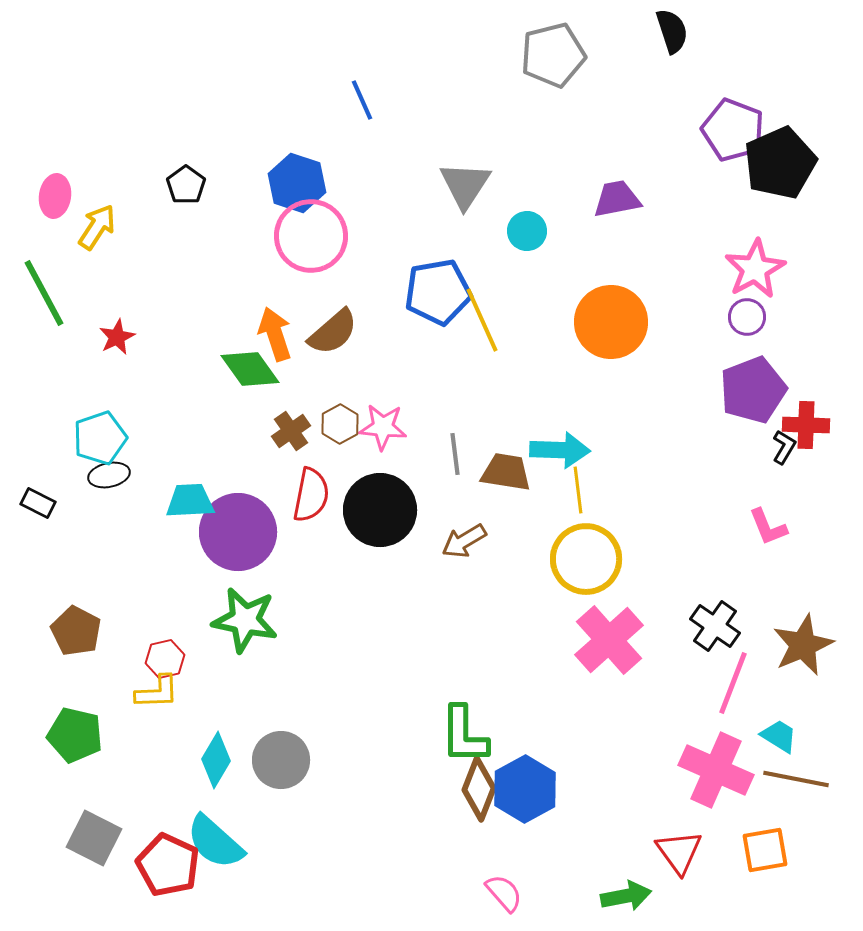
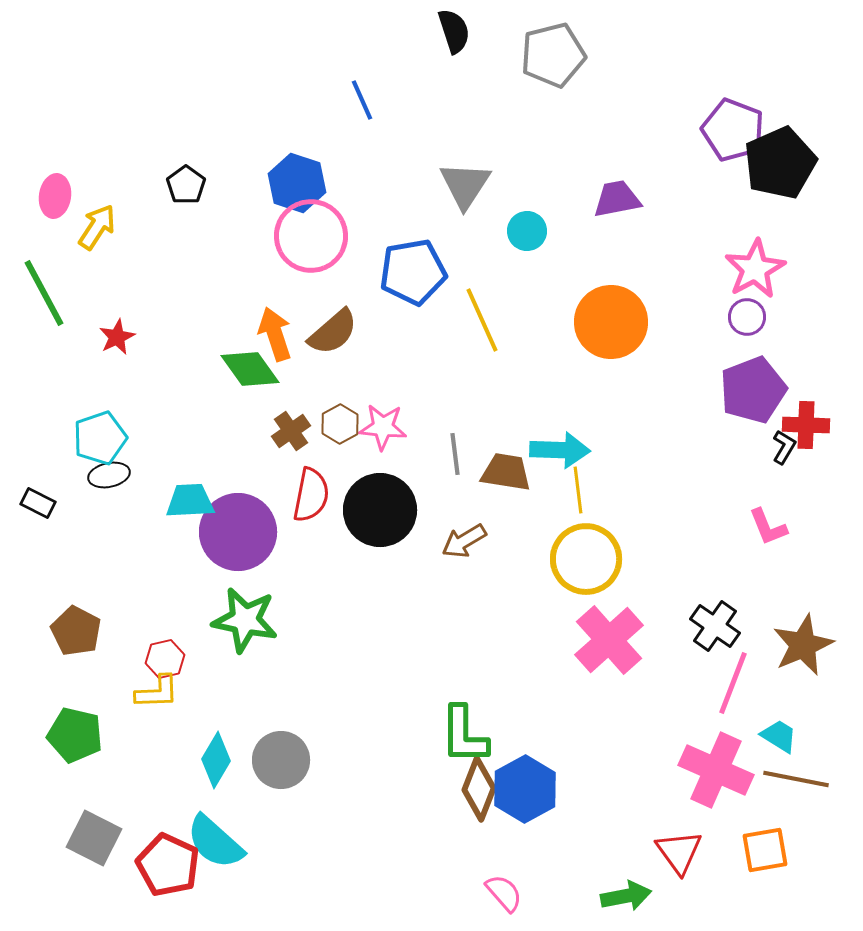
black semicircle at (672, 31): moved 218 px left
blue pentagon at (438, 292): moved 25 px left, 20 px up
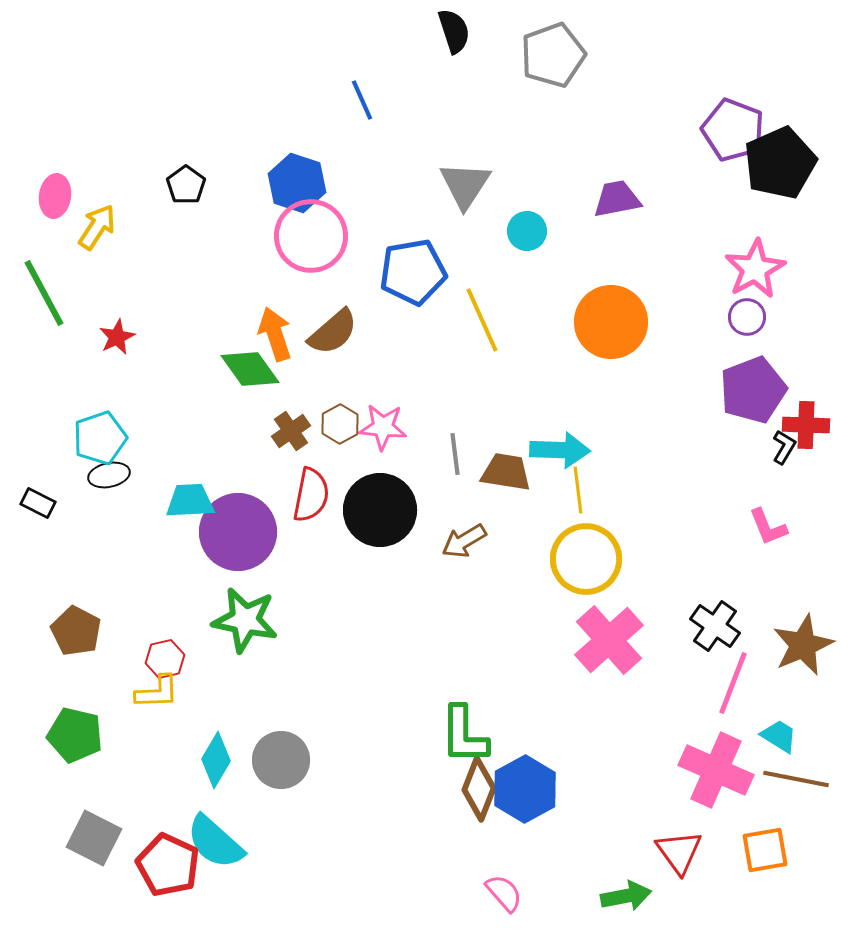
gray pentagon at (553, 55): rotated 6 degrees counterclockwise
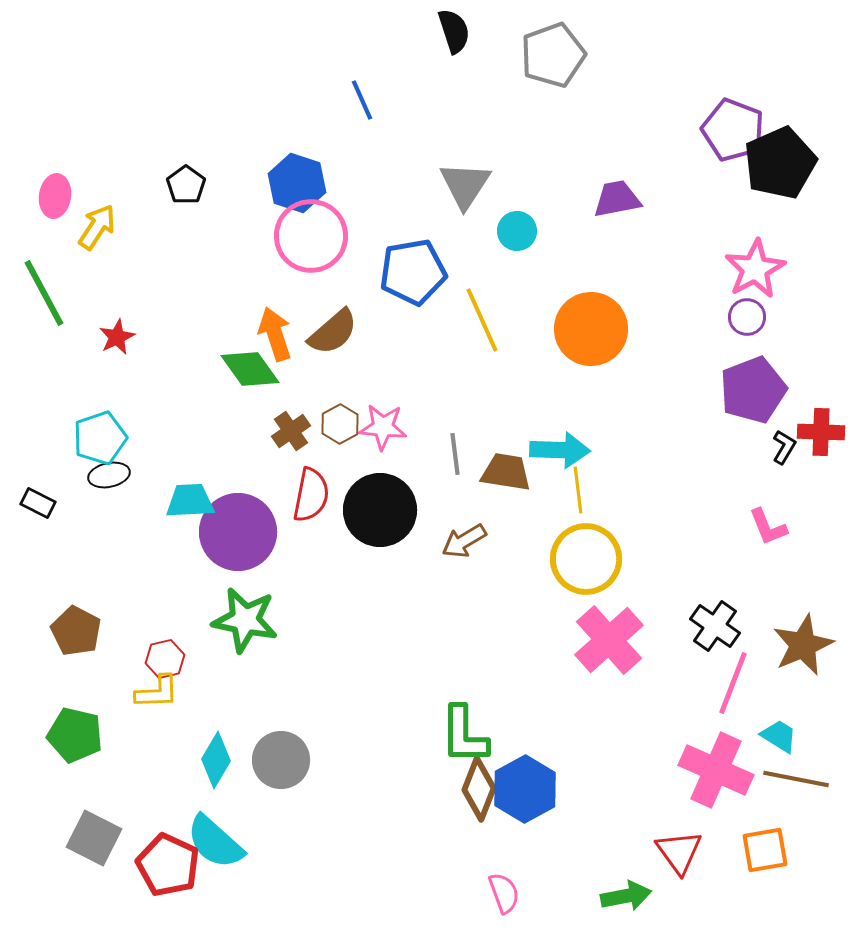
cyan circle at (527, 231): moved 10 px left
orange circle at (611, 322): moved 20 px left, 7 px down
red cross at (806, 425): moved 15 px right, 7 px down
pink semicircle at (504, 893): rotated 21 degrees clockwise
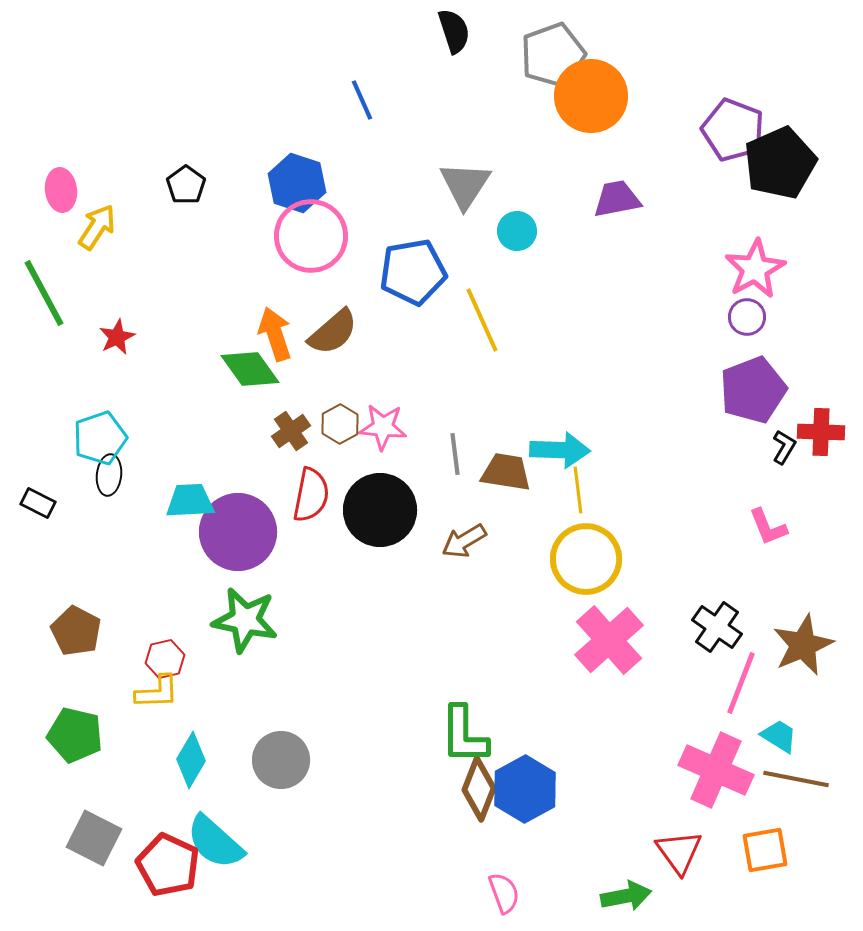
pink ellipse at (55, 196): moved 6 px right, 6 px up; rotated 15 degrees counterclockwise
orange circle at (591, 329): moved 233 px up
black ellipse at (109, 475): rotated 72 degrees counterclockwise
black cross at (715, 626): moved 2 px right, 1 px down
pink line at (733, 683): moved 8 px right
cyan diamond at (216, 760): moved 25 px left
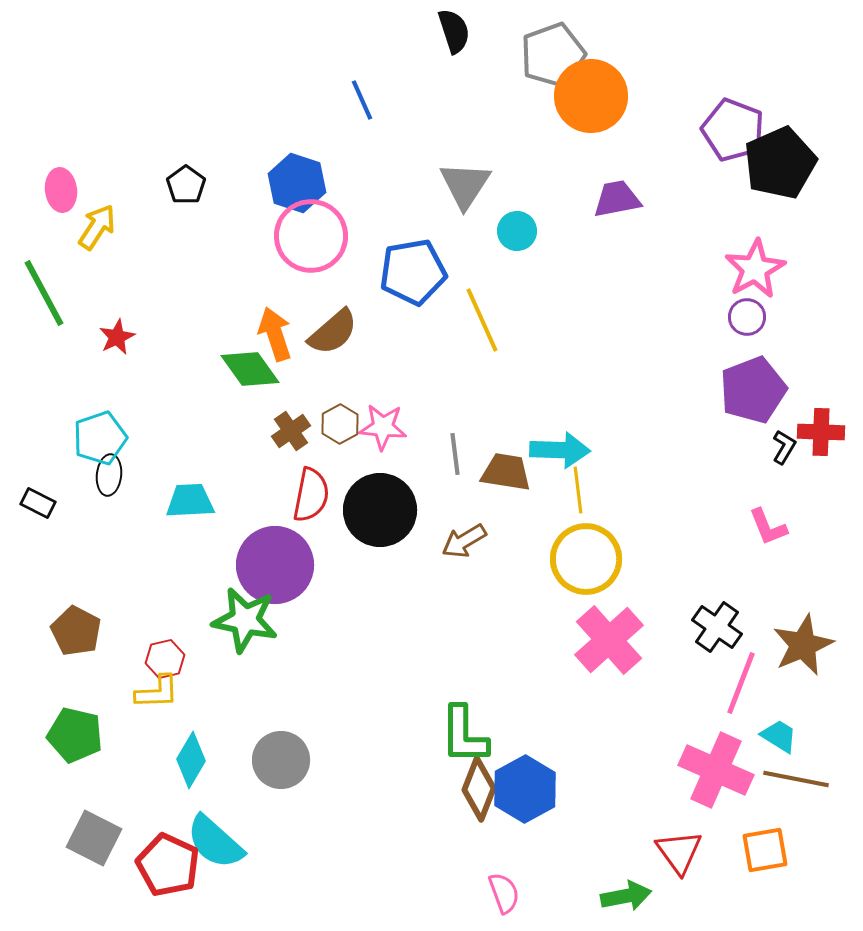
purple circle at (238, 532): moved 37 px right, 33 px down
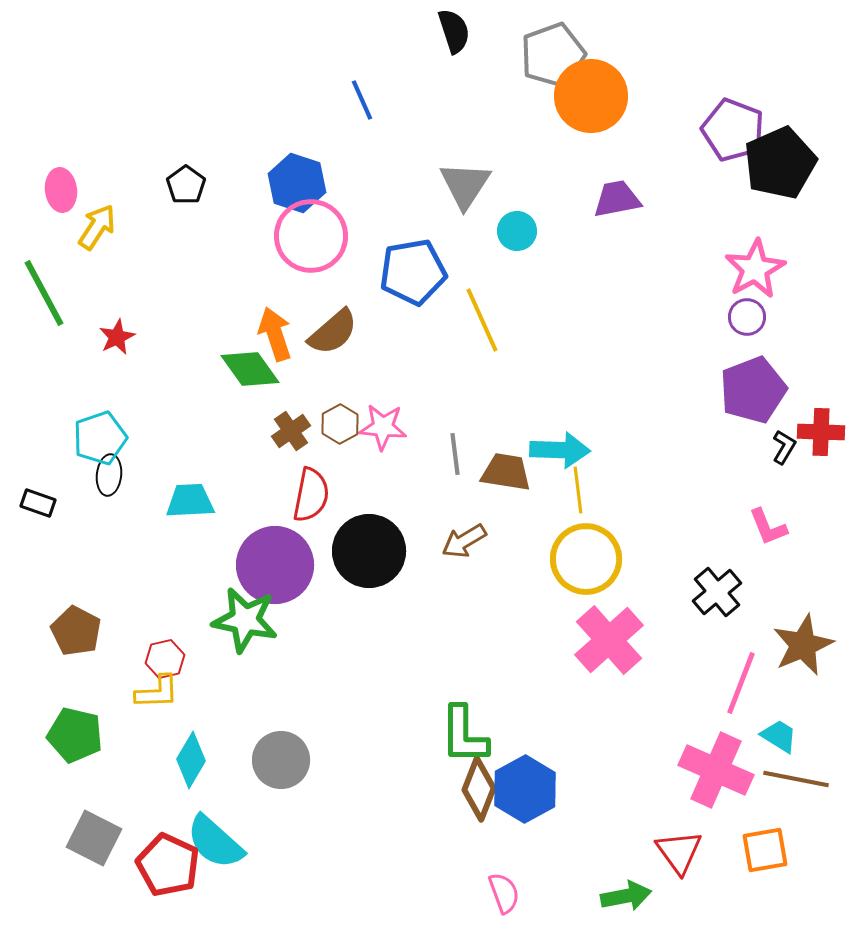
black rectangle at (38, 503): rotated 8 degrees counterclockwise
black circle at (380, 510): moved 11 px left, 41 px down
black cross at (717, 627): moved 35 px up; rotated 15 degrees clockwise
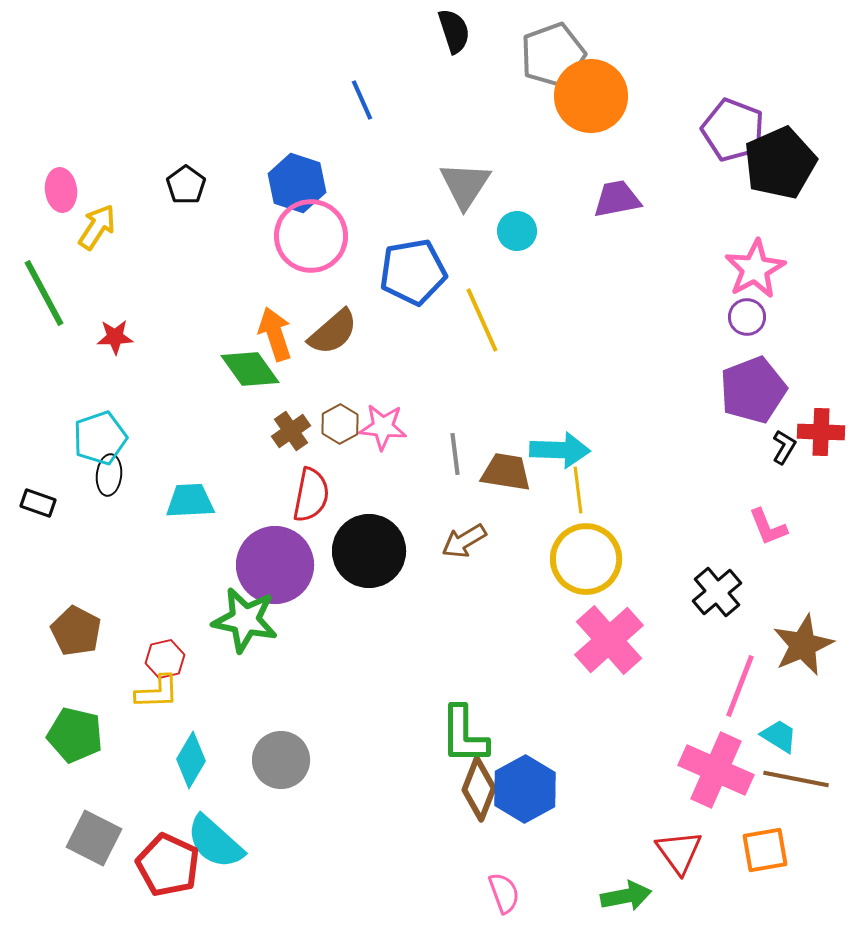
red star at (117, 337): moved 2 px left; rotated 24 degrees clockwise
pink line at (741, 683): moved 1 px left, 3 px down
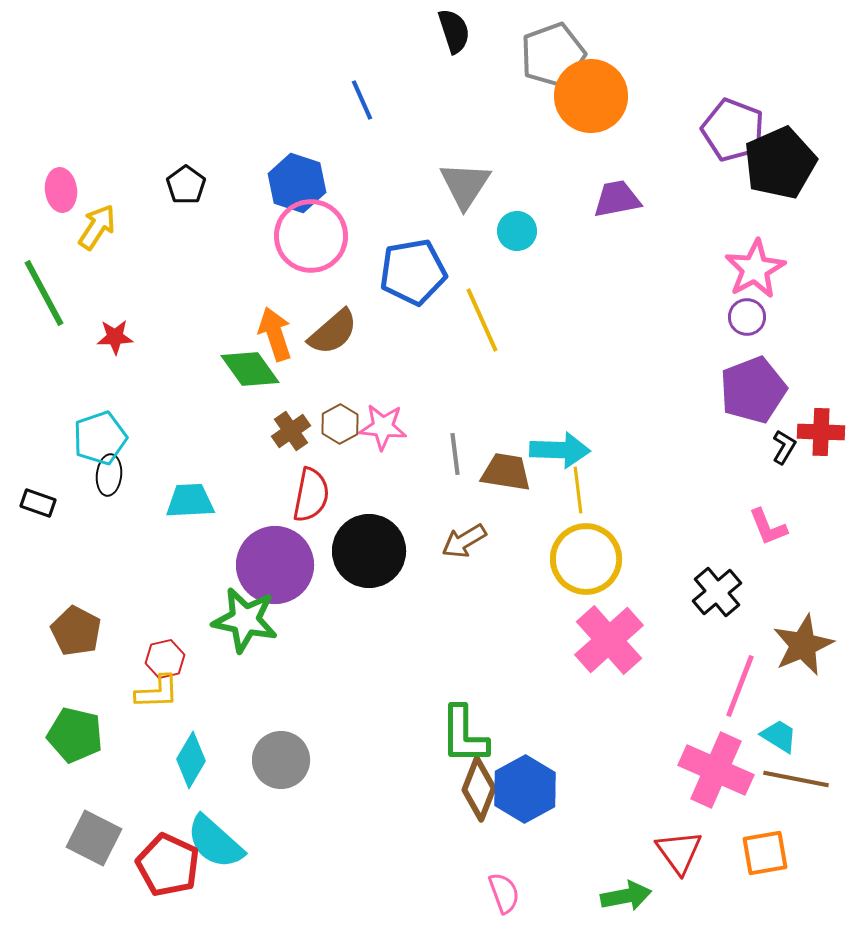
orange square at (765, 850): moved 3 px down
